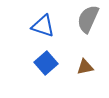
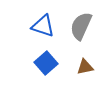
gray semicircle: moved 7 px left, 7 px down
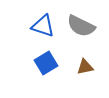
gray semicircle: rotated 88 degrees counterclockwise
blue square: rotated 10 degrees clockwise
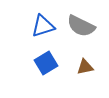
blue triangle: rotated 35 degrees counterclockwise
